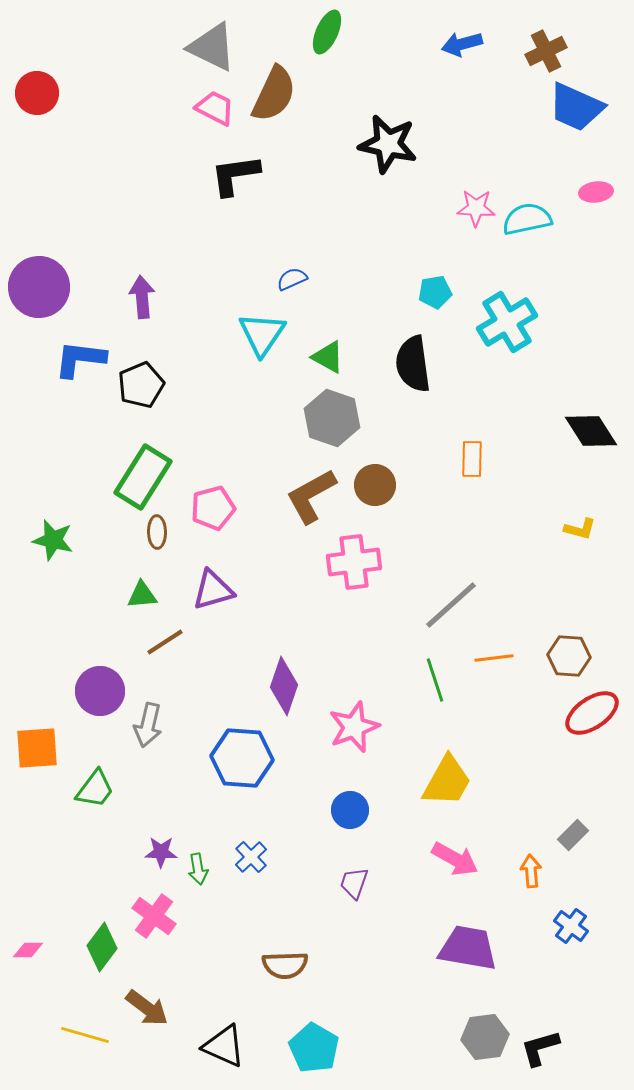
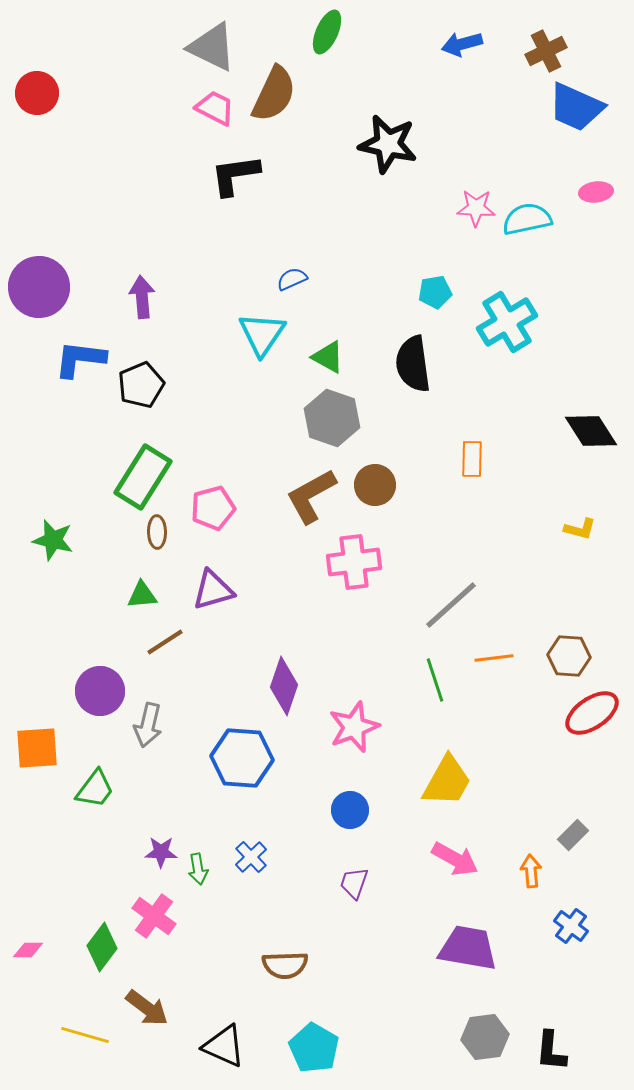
black L-shape at (540, 1048): moved 11 px right, 3 px down; rotated 69 degrees counterclockwise
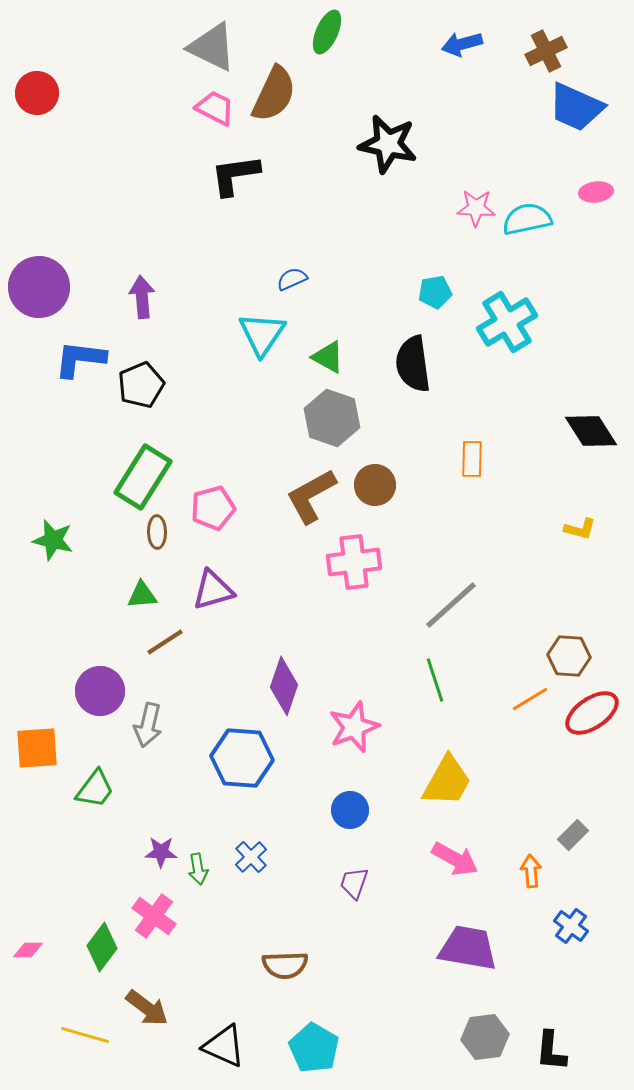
orange line at (494, 658): moved 36 px right, 41 px down; rotated 24 degrees counterclockwise
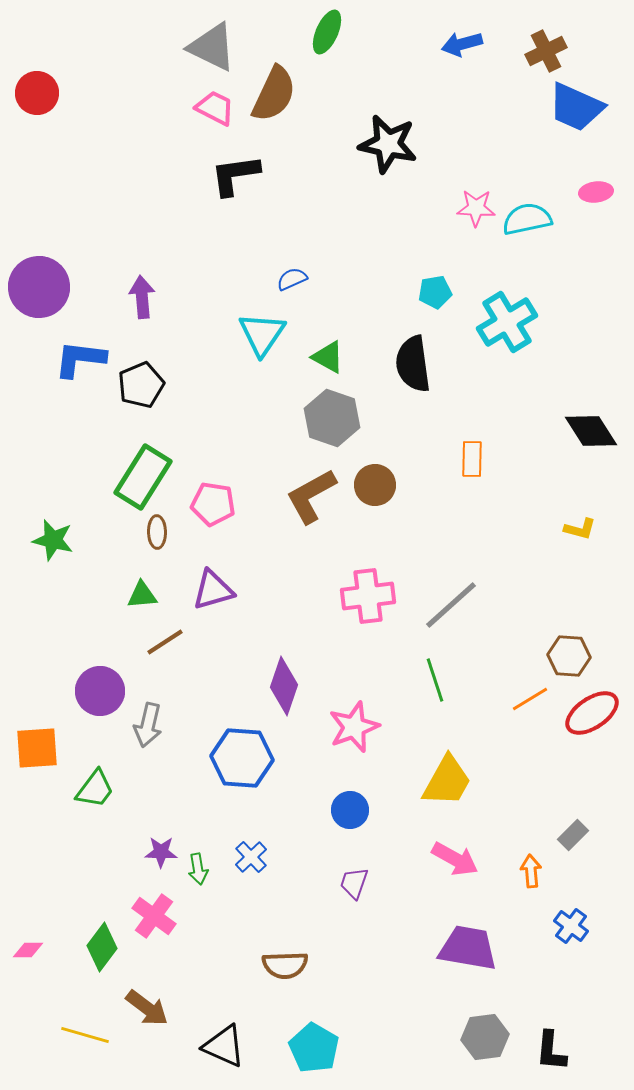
pink pentagon at (213, 508): moved 4 px up; rotated 24 degrees clockwise
pink cross at (354, 562): moved 14 px right, 34 px down
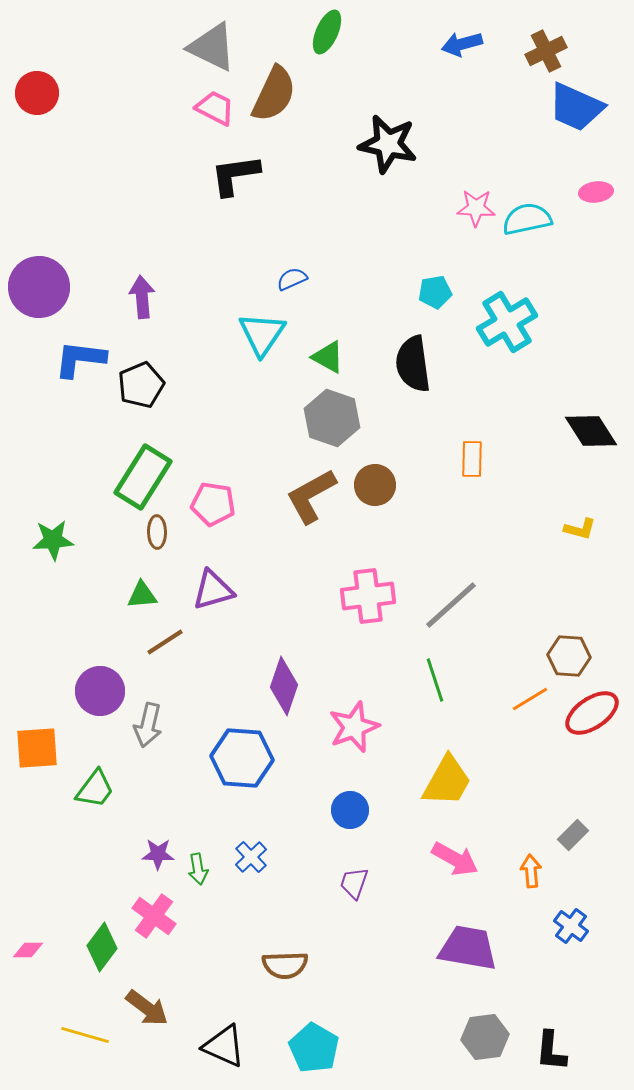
green star at (53, 540): rotated 18 degrees counterclockwise
purple star at (161, 852): moved 3 px left, 2 px down
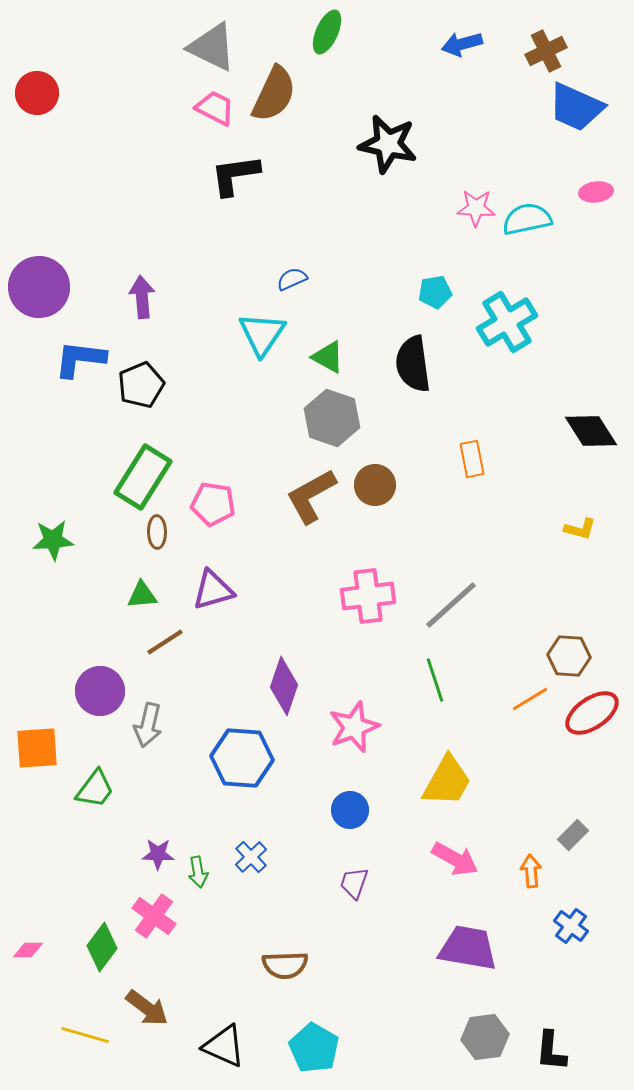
orange rectangle at (472, 459): rotated 12 degrees counterclockwise
green arrow at (198, 869): moved 3 px down
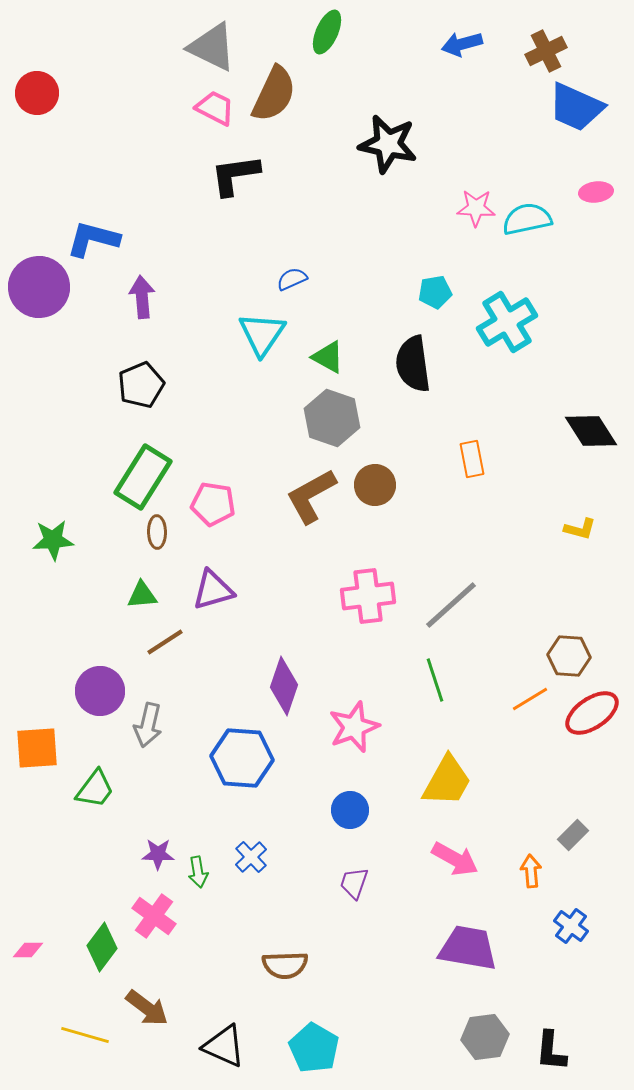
blue L-shape at (80, 359): moved 13 px right, 120 px up; rotated 8 degrees clockwise
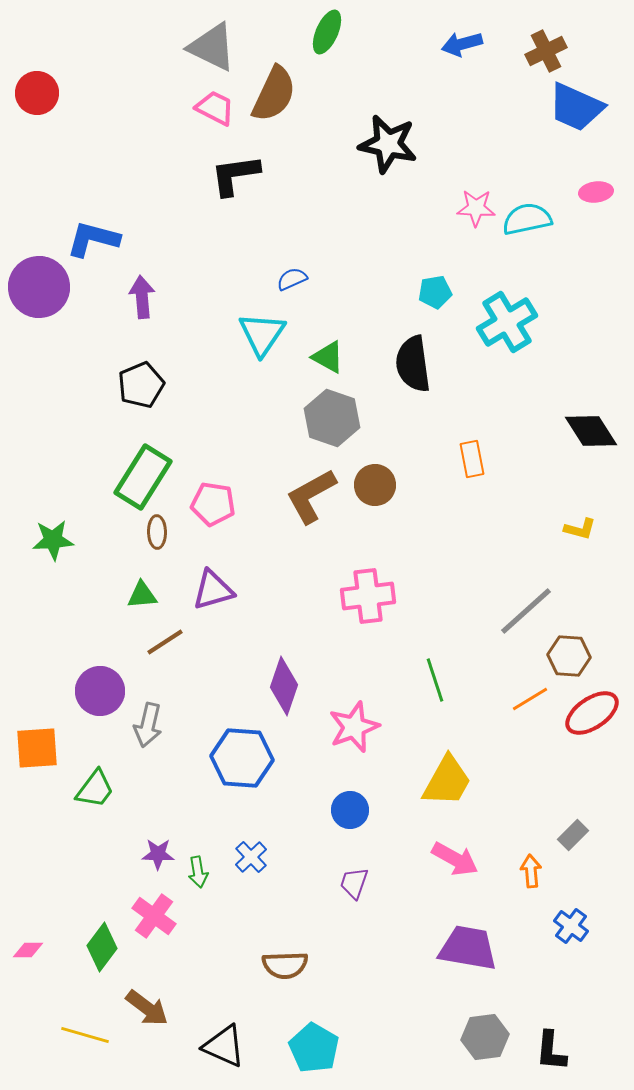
gray line at (451, 605): moved 75 px right, 6 px down
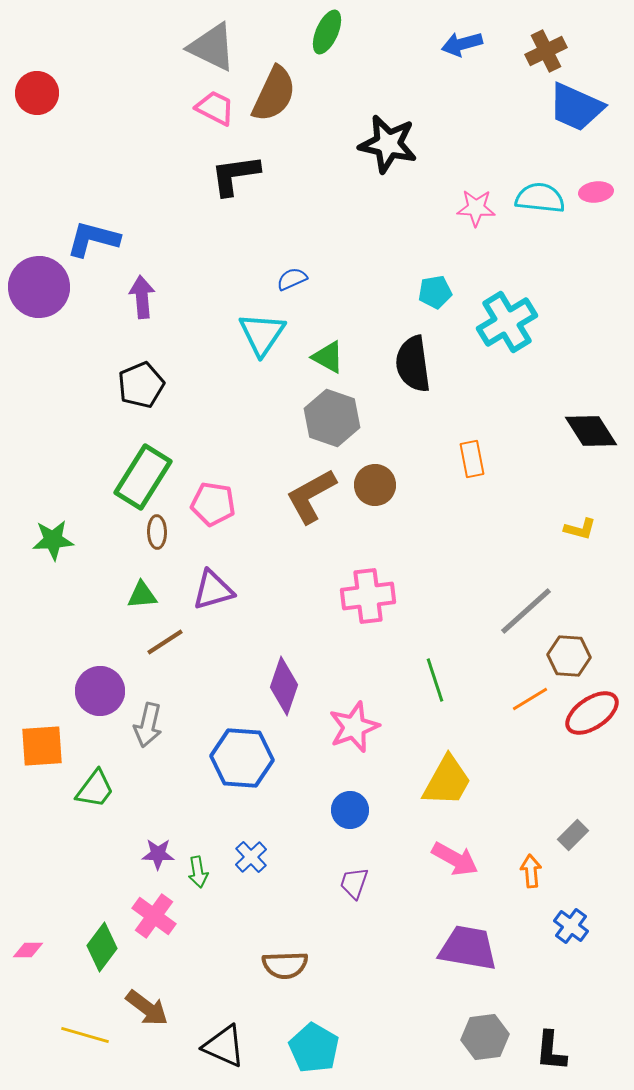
cyan semicircle at (527, 219): moved 13 px right, 21 px up; rotated 18 degrees clockwise
orange square at (37, 748): moved 5 px right, 2 px up
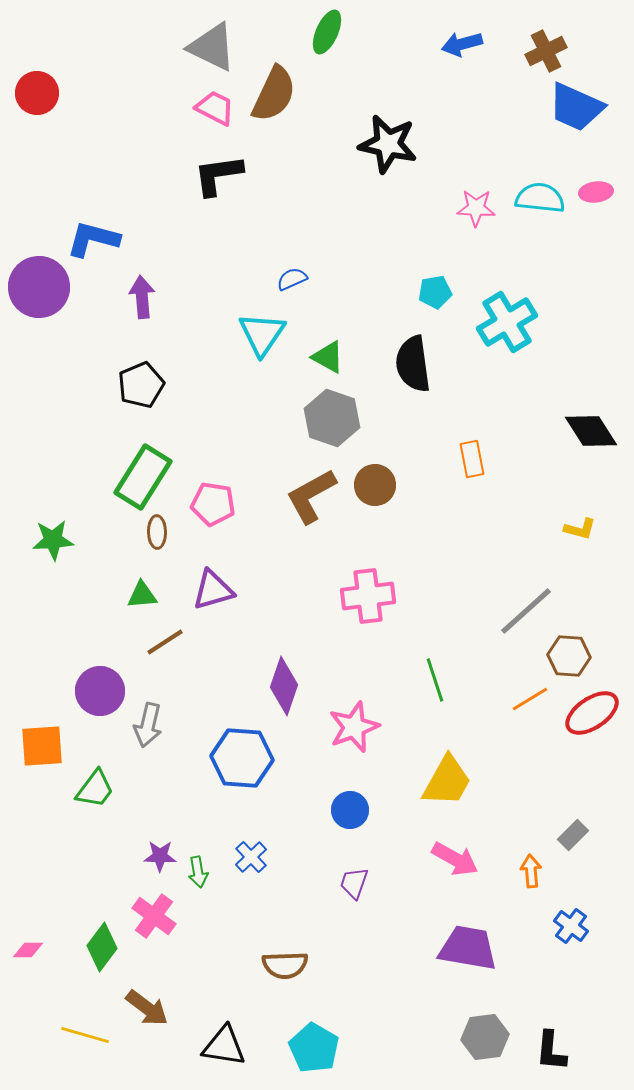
black L-shape at (235, 175): moved 17 px left
purple star at (158, 854): moved 2 px right, 2 px down
black triangle at (224, 1046): rotated 15 degrees counterclockwise
